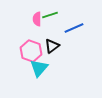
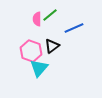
green line: rotated 21 degrees counterclockwise
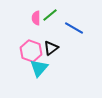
pink semicircle: moved 1 px left, 1 px up
blue line: rotated 54 degrees clockwise
black triangle: moved 1 px left, 2 px down
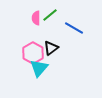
pink hexagon: moved 2 px right, 2 px down; rotated 10 degrees clockwise
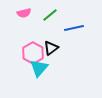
pink semicircle: moved 12 px left, 5 px up; rotated 104 degrees counterclockwise
blue line: rotated 42 degrees counterclockwise
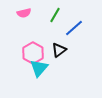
green line: moved 5 px right; rotated 21 degrees counterclockwise
blue line: rotated 30 degrees counterclockwise
black triangle: moved 8 px right, 2 px down
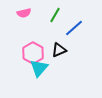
black triangle: rotated 14 degrees clockwise
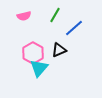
pink semicircle: moved 3 px down
